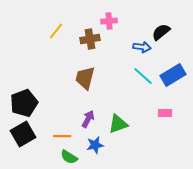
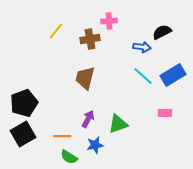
black semicircle: moved 1 px right; rotated 12 degrees clockwise
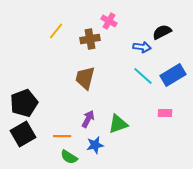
pink cross: rotated 35 degrees clockwise
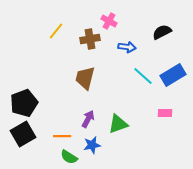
blue arrow: moved 15 px left
blue star: moved 3 px left
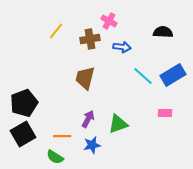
black semicircle: moved 1 px right; rotated 30 degrees clockwise
blue arrow: moved 5 px left
green semicircle: moved 14 px left
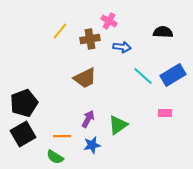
yellow line: moved 4 px right
brown trapezoid: rotated 130 degrees counterclockwise
green triangle: moved 1 px down; rotated 15 degrees counterclockwise
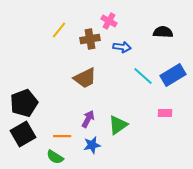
yellow line: moved 1 px left, 1 px up
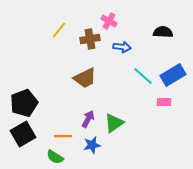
pink rectangle: moved 1 px left, 11 px up
green triangle: moved 4 px left, 2 px up
orange line: moved 1 px right
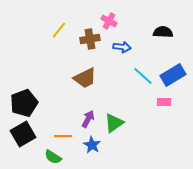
blue star: rotated 30 degrees counterclockwise
green semicircle: moved 2 px left
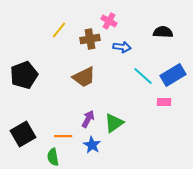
brown trapezoid: moved 1 px left, 1 px up
black pentagon: moved 28 px up
green semicircle: rotated 48 degrees clockwise
